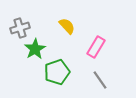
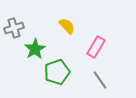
gray cross: moved 6 px left
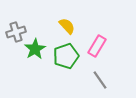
gray cross: moved 2 px right, 4 px down
pink rectangle: moved 1 px right, 1 px up
green pentagon: moved 9 px right, 16 px up
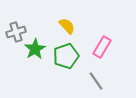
pink rectangle: moved 5 px right, 1 px down
gray line: moved 4 px left, 1 px down
